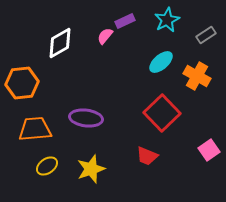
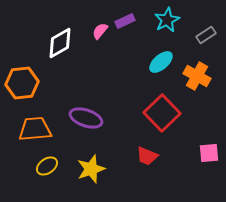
pink semicircle: moved 5 px left, 5 px up
purple ellipse: rotated 12 degrees clockwise
pink square: moved 3 px down; rotated 30 degrees clockwise
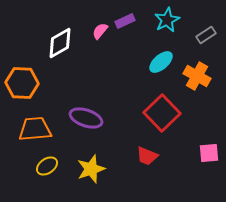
orange hexagon: rotated 8 degrees clockwise
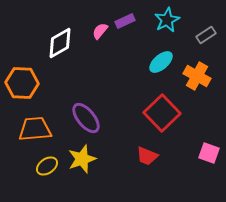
purple ellipse: rotated 32 degrees clockwise
pink square: rotated 25 degrees clockwise
yellow star: moved 9 px left, 10 px up
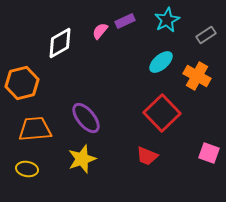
orange hexagon: rotated 16 degrees counterclockwise
yellow ellipse: moved 20 px left, 3 px down; rotated 45 degrees clockwise
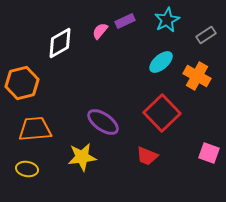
purple ellipse: moved 17 px right, 4 px down; rotated 16 degrees counterclockwise
yellow star: moved 2 px up; rotated 12 degrees clockwise
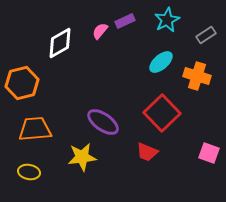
orange cross: rotated 12 degrees counterclockwise
red trapezoid: moved 4 px up
yellow ellipse: moved 2 px right, 3 px down
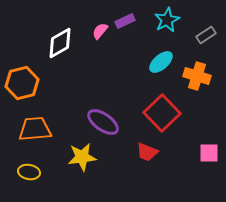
pink square: rotated 20 degrees counterclockwise
